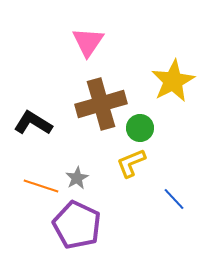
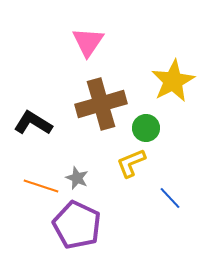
green circle: moved 6 px right
gray star: rotated 20 degrees counterclockwise
blue line: moved 4 px left, 1 px up
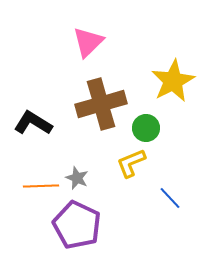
pink triangle: rotated 12 degrees clockwise
orange line: rotated 20 degrees counterclockwise
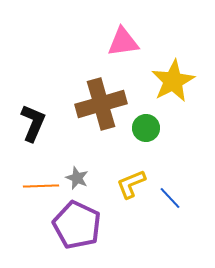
pink triangle: moved 35 px right; rotated 36 degrees clockwise
black L-shape: rotated 81 degrees clockwise
yellow L-shape: moved 21 px down
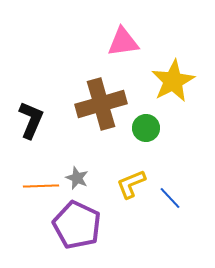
black L-shape: moved 2 px left, 3 px up
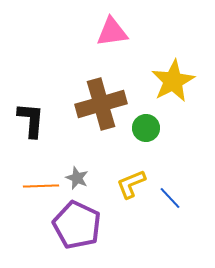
pink triangle: moved 11 px left, 10 px up
black L-shape: rotated 18 degrees counterclockwise
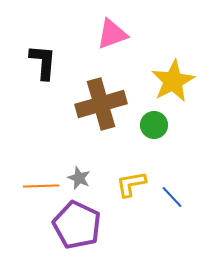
pink triangle: moved 2 px down; rotated 12 degrees counterclockwise
black L-shape: moved 12 px right, 58 px up
green circle: moved 8 px right, 3 px up
gray star: moved 2 px right
yellow L-shape: rotated 12 degrees clockwise
blue line: moved 2 px right, 1 px up
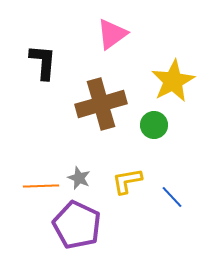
pink triangle: rotated 16 degrees counterclockwise
yellow L-shape: moved 4 px left, 3 px up
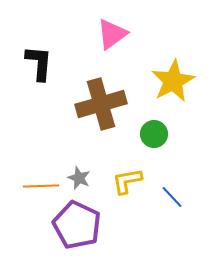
black L-shape: moved 4 px left, 1 px down
green circle: moved 9 px down
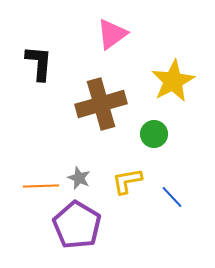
purple pentagon: rotated 6 degrees clockwise
